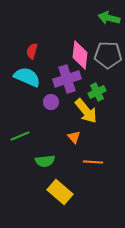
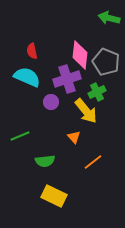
red semicircle: rotated 28 degrees counterclockwise
gray pentagon: moved 2 px left, 7 px down; rotated 20 degrees clockwise
orange line: rotated 42 degrees counterclockwise
yellow rectangle: moved 6 px left, 4 px down; rotated 15 degrees counterclockwise
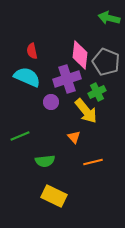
orange line: rotated 24 degrees clockwise
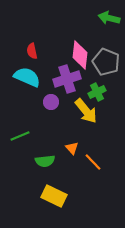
orange triangle: moved 2 px left, 11 px down
orange line: rotated 60 degrees clockwise
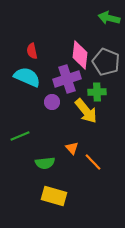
green cross: rotated 24 degrees clockwise
purple circle: moved 1 px right
green semicircle: moved 2 px down
yellow rectangle: rotated 10 degrees counterclockwise
